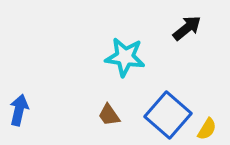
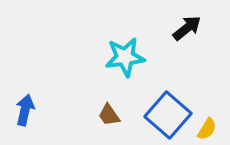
cyan star: rotated 15 degrees counterclockwise
blue arrow: moved 6 px right
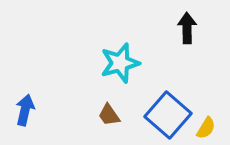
black arrow: rotated 52 degrees counterclockwise
cyan star: moved 5 px left, 6 px down; rotated 9 degrees counterclockwise
yellow semicircle: moved 1 px left, 1 px up
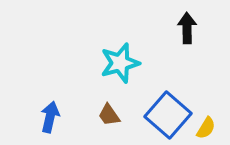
blue arrow: moved 25 px right, 7 px down
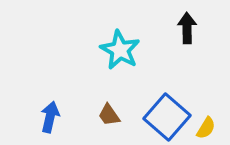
cyan star: moved 13 px up; rotated 27 degrees counterclockwise
blue square: moved 1 px left, 2 px down
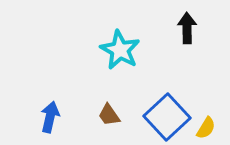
blue square: rotated 6 degrees clockwise
